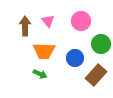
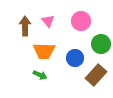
green arrow: moved 1 px down
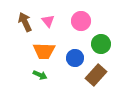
brown arrow: moved 4 px up; rotated 24 degrees counterclockwise
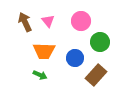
green circle: moved 1 px left, 2 px up
